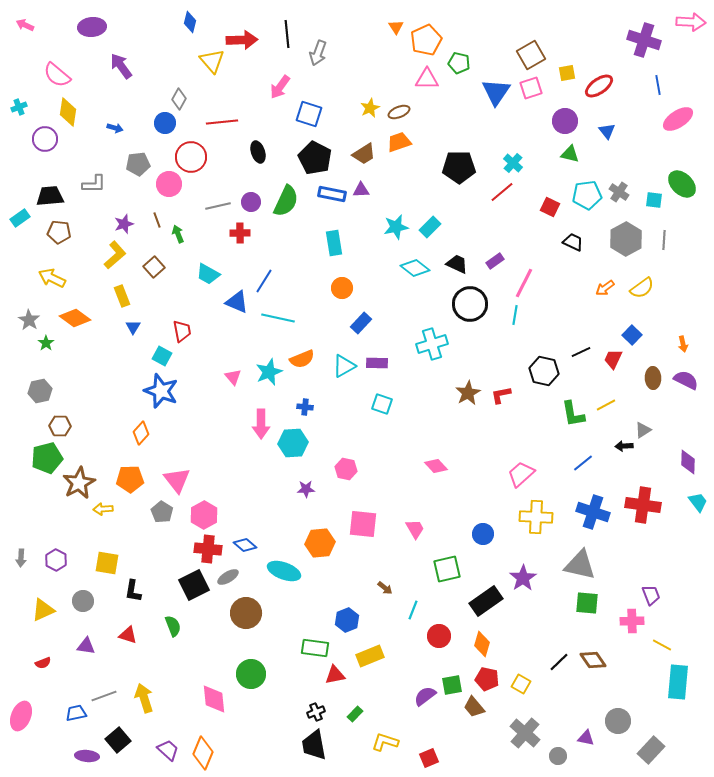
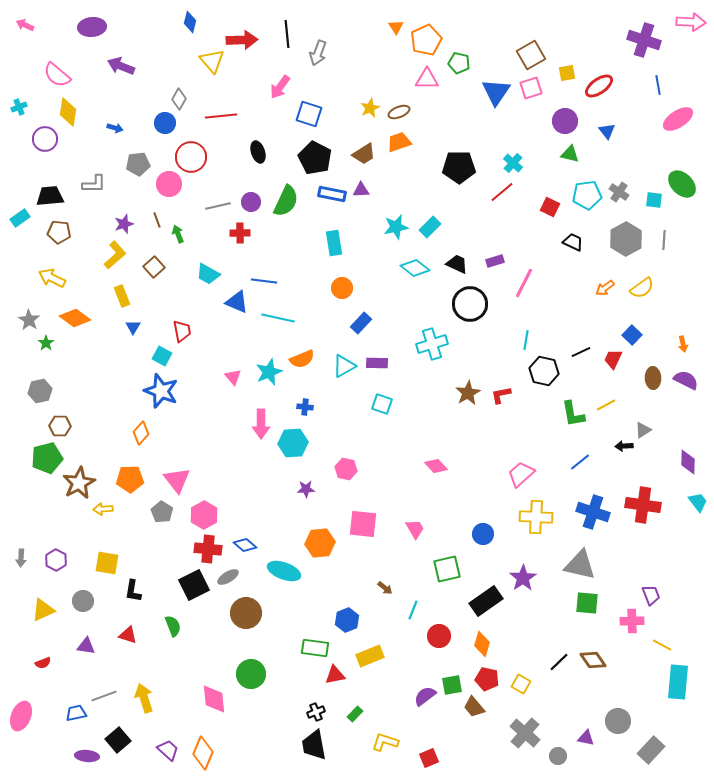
purple arrow at (121, 66): rotated 32 degrees counterclockwise
red line at (222, 122): moved 1 px left, 6 px up
purple rectangle at (495, 261): rotated 18 degrees clockwise
blue line at (264, 281): rotated 65 degrees clockwise
cyan line at (515, 315): moved 11 px right, 25 px down
blue line at (583, 463): moved 3 px left, 1 px up
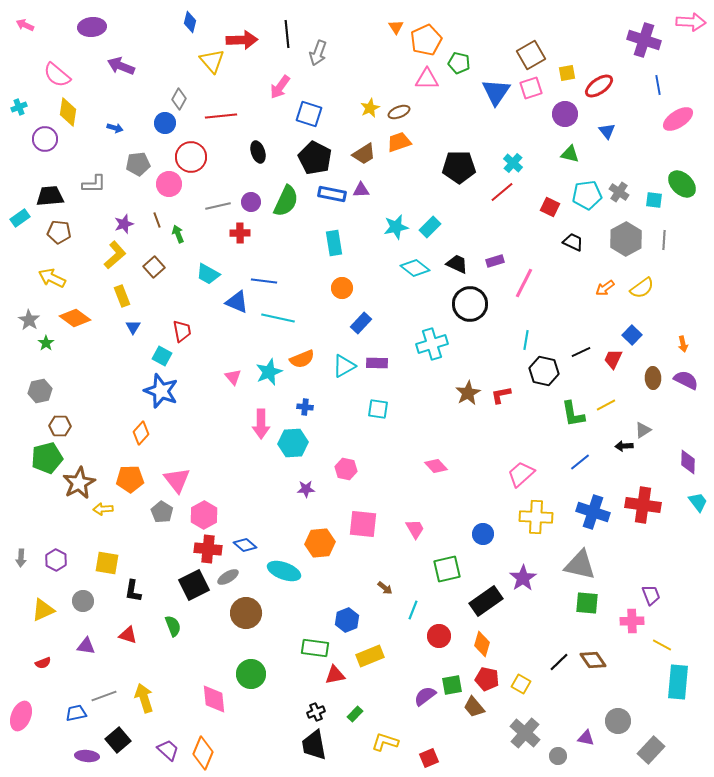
purple circle at (565, 121): moved 7 px up
cyan square at (382, 404): moved 4 px left, 5 px down; rotated 10 degrees counterclockwise
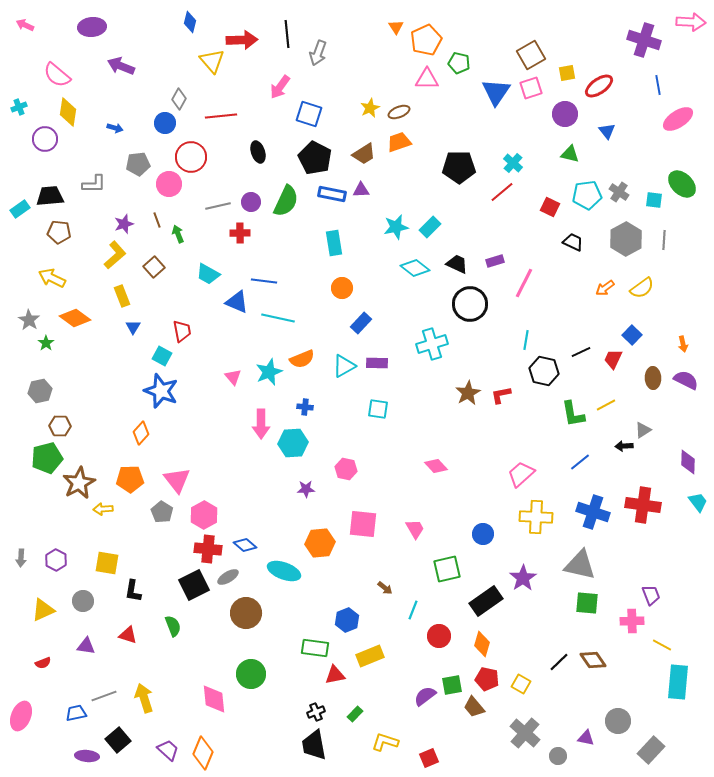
cyan rectangle at (20, 218): moved 9 px up
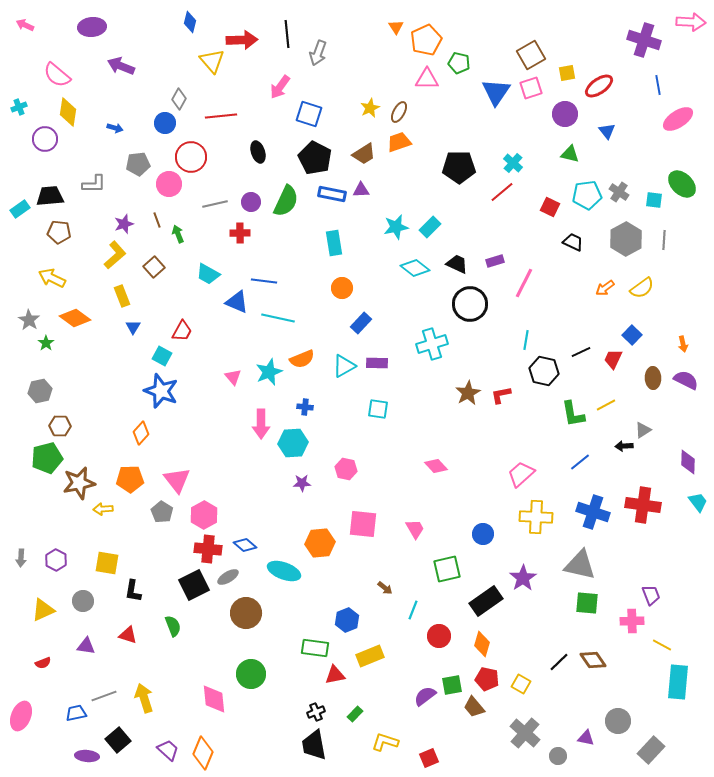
brown ellipse at (399, 112): rotated 40 degrees counterclockwise
gray line at (218, 206): moved 3 px left, 2 px up
red trapezoid at (182, 331): rotated 40 degrees clockwise
brown star at (79, 483): rotated 16 degrees clockwise
purple star at (306, 489): moved 4 px left, 6 px up
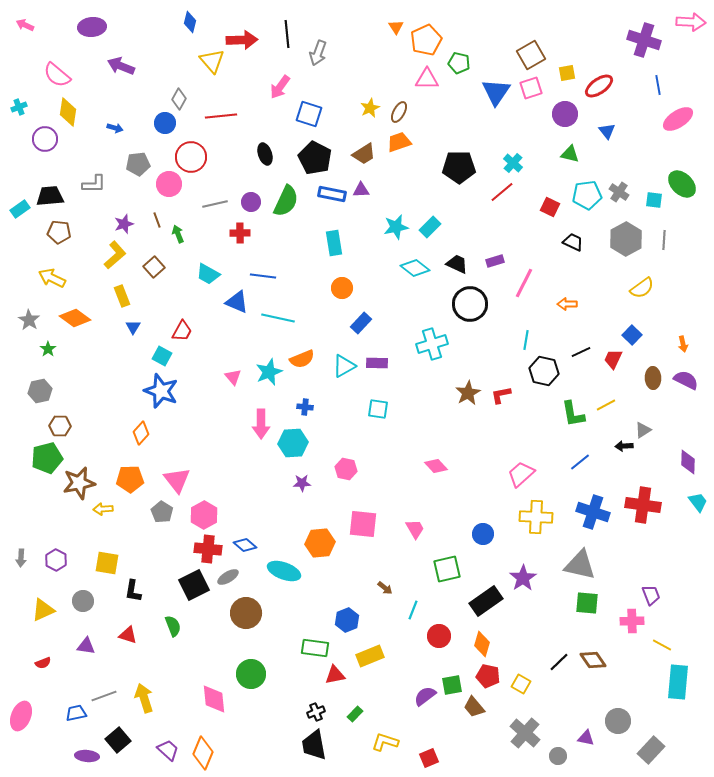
black ellipse at (258, 152): moved 7 px right, 2 px down
blue line at (264, 281): moved 1 px left, 5 px up
orange arrow at (605, 288): moved 38 px left, 16 px down; rotated 36 degrees clockwise
green star at (46, 343): moved 2 px right, 6 px down
red pentagon at (487, 679): moved 1 px right, 3 px up
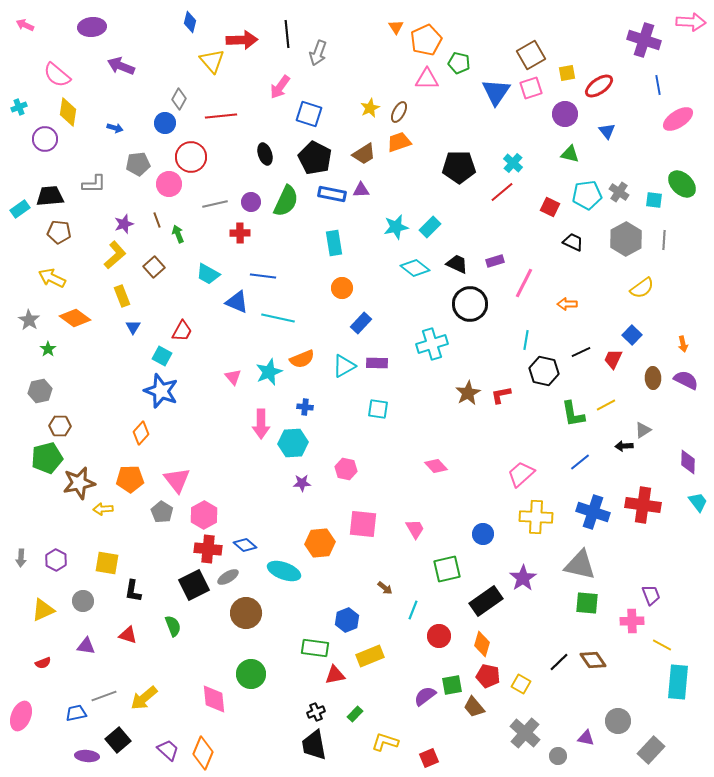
yellow arrow at (144, 698): rotated 112 degrees counterclockwise
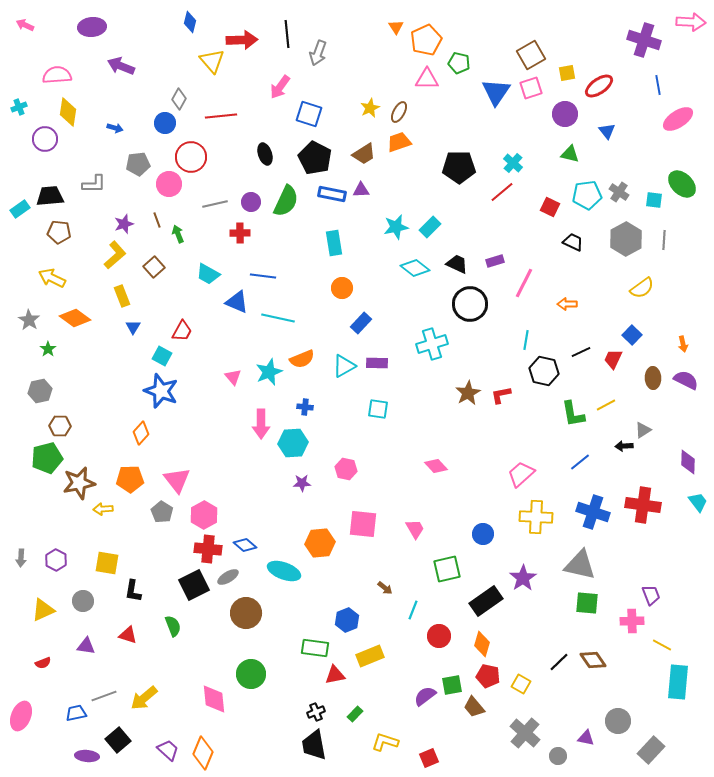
pink semicircle at (57, 75): rotated 136 degrees clockwise
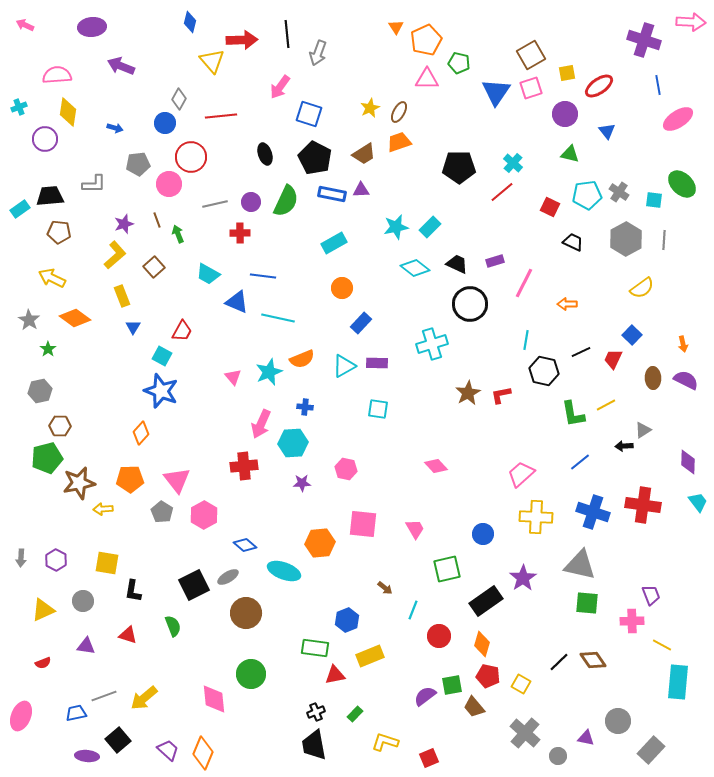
cyan rectangle at (334, 243): rotated 70 degrees clockwise
pink arrow at (261, 424): rotated 24 degrees clockwise
red cross at (208, 549): moved 36 px right, 83 px up; rotated 12 degrees counterclockwise
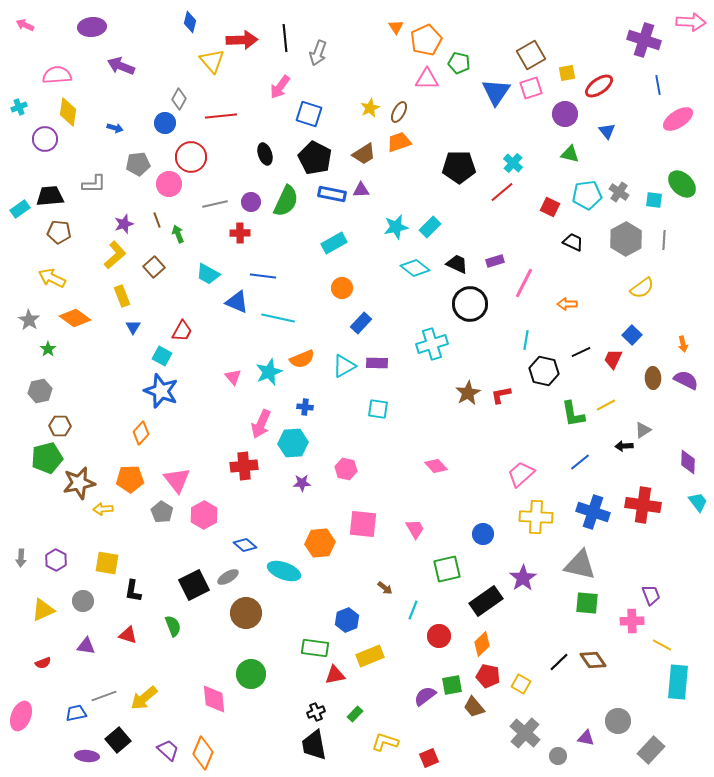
black line at (287, 34): moved 2 px left, 4 px down
orange diamond at (482, 644): rotated 30 degrees clockwise
